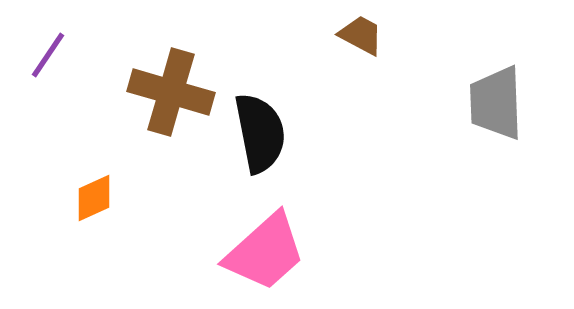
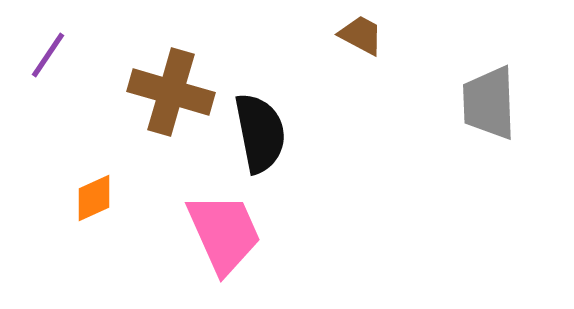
gray trapezoid: moved 7 px left
pink trapezoid: moved 41 px left, 19 px up; rotated 72 degrees counterclockwise
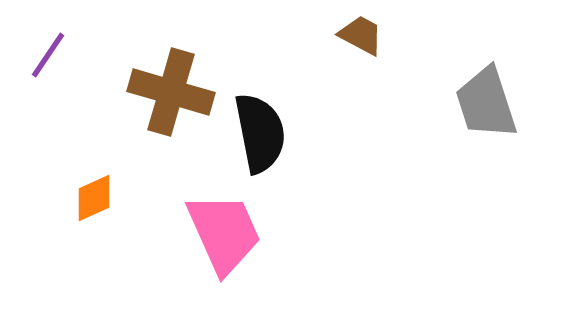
gray trapezoid: moved 3 px left; rotated 16 degrees counterclockwise
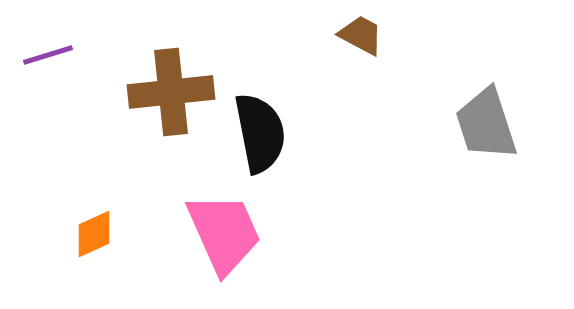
purple line: rotated 39 degrees clockwise
brown cross: rotated 22 degrees counterclockwise
gray trapezoid: moved 21 px down
orange diamond: moved 36 px down
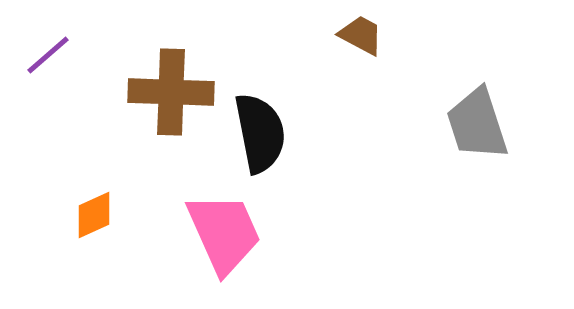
purple line: rotated 24 degrees counterclockwise
brown cross: rotated 8 degrees clockwise
gray trapezoid: moved 9 px left
orange diamond: moved 19 px up
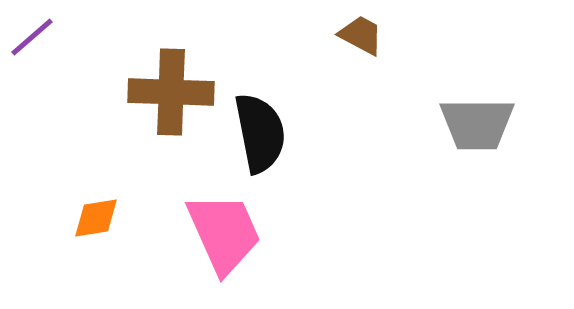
purple line: moved 16 px left, 18 px up
gray trapezoid: rotated 72 degrees counterclockwise
orange diamond: moved 2 px right, 3 px down; rotated 15 degrees clockwise
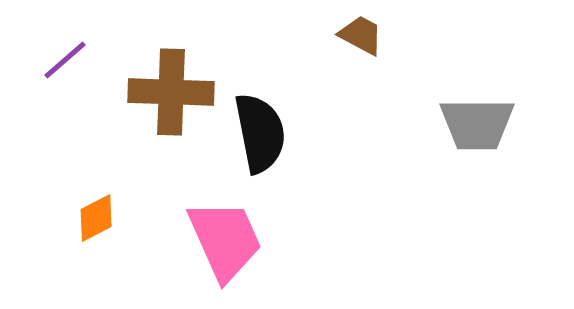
purple line: moved 33 px right, 23 px down
orange diamond: rotated 18 degrees counterclockwise
pink trapezoid: moved 1 px right, 7 px down
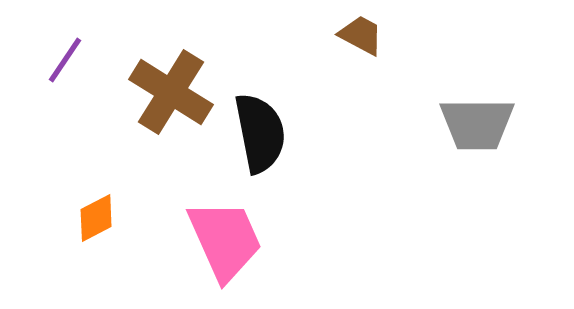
purple line: rotated 15 degrees counterclockwise
brown cross: rotated 30 degrees clockwise
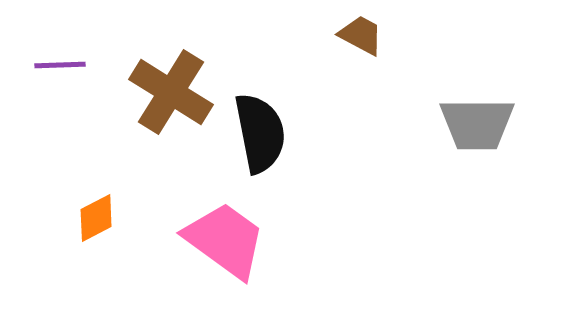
purple line: moved 5 px left, 5 px down; rotated 54 degrees clockwise
pink trapezoid: rotated 30 degrees counterclockwise
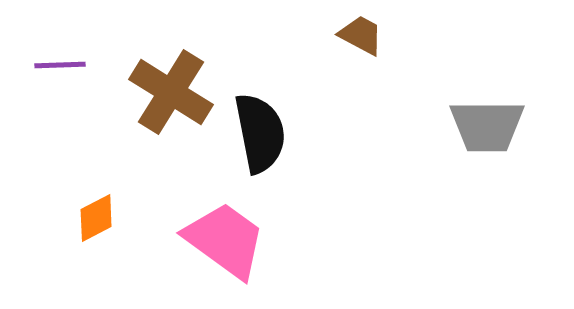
gray trapezoid: moved 10 px right, 2 px down
